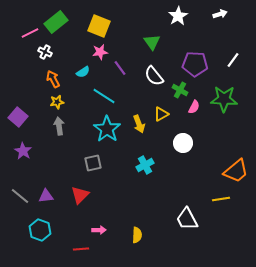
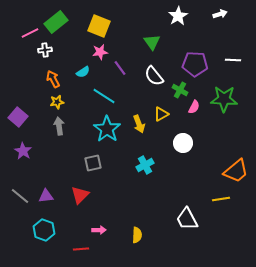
white cross: moved 2 px up; rotated 32 degrees counterclockwise
white line: rotated 56 degrees clockwise
cyan hexagon: moved 4 px right
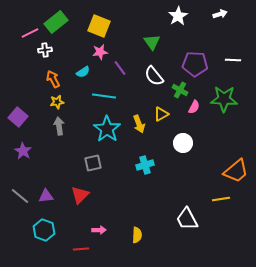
cyan line: rotated 25 degrees counterclockwise
cyan cross: rotated 12 degrees clockwise
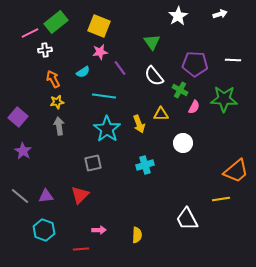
yellow triangle: rotated 28 degrees clockwise
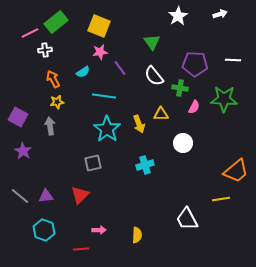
green cross: moved 2 px up; rotated 21 degrees counterclockwise
purple square: rotated 12 degrees counterclockwise
gray arrow: moved 9 px left
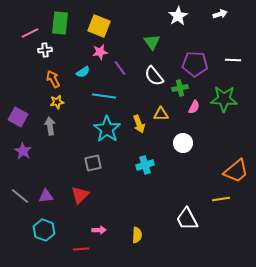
green rectangle: moved 4 px right, 1 px down; rotated 45 degrees counterclockwise
green cross: rotated 21 degrees counterclockwise
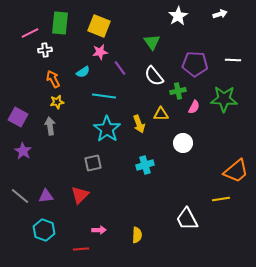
green cross: moved 2 px left, 3 px down
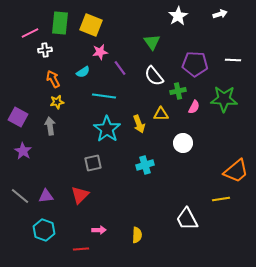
yellow square: moved 8 px left, 1 px up
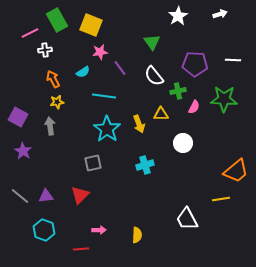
green rectangle: moved 3 px left, 3 px up; rotated 35 degrees counterclockwise
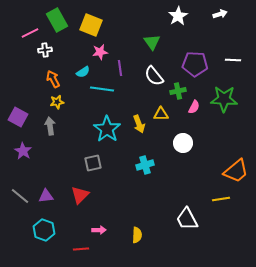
purple line: rotated 28 degrees clockwise
cyan line: moved 2 px left, 7 px up
